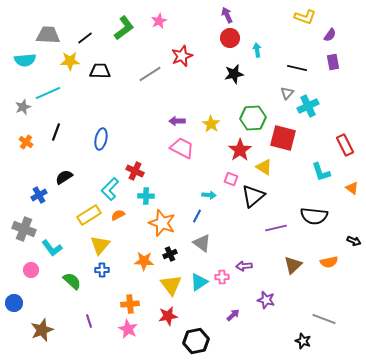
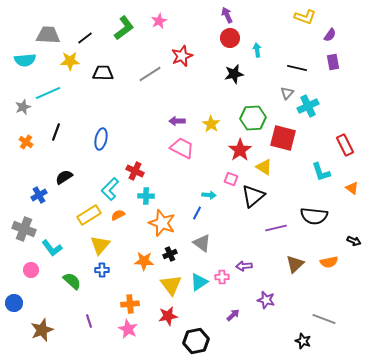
black trapezoid at (100, 71): moved 3 px right, 2 px down
blue line at (197, 216): moved 3 px up
brown triangle at (293, 265): moved 2 px right, 1 px up
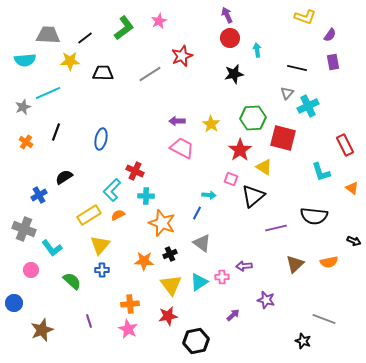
cyan L-shape at (110, 189): moved 2 px right, 1 px down
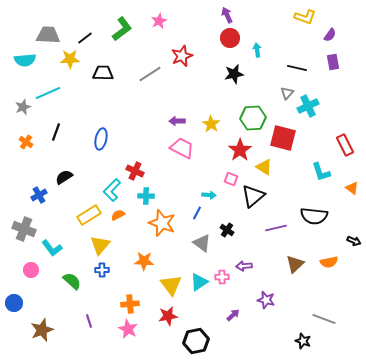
green L-shape at (124, 28): moved 2 px left, 1 px down
yellow star at (70, 61): moved 2 px up
black cross at (170, 254): moved 57 px right, 24 px up; rotated 32 degrees counterclockwise
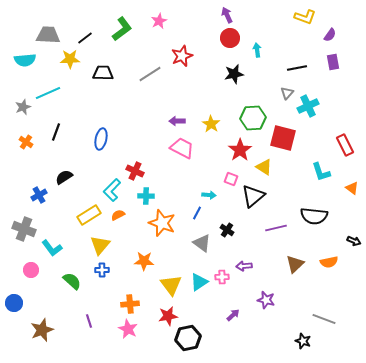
black line at (297, 68): rotated 24 degrees counterclockwise
black hexagon at (196, 341): moved 8 px left, 3 px up
